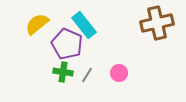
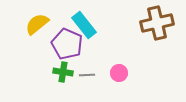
gray line: rotated 56 degrees clockwise
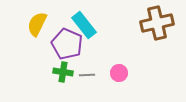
yellow semicircle: rotated 25 degrees counterclockwise
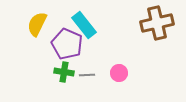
green cross: moved 1 px right
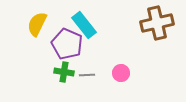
pink circle: moved 2 px right
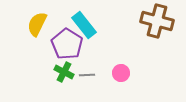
brown cross: moved 2 px up; rotated 28 degrees clockwise
purple pentagon: rotated 8 degrees clockwise
green cross: rotated 18 degrees clockwise
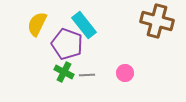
purple pentagon: rotated 12 degrees counterclockwise
pink circle: moved 4 px right
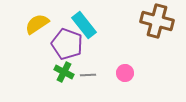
yellow semicircle: rotated 30 degrees clockwise
gray line: moved 1 px right
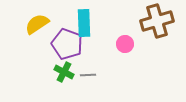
brown cross: rotated 32 degrees counterclockwise
cyan rectangle: moved 2 px up; rotated 36 degrees clockwise
pink circle: moved 29 px up
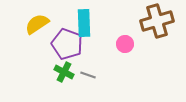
gray line: rotated 21 degrees clockwise
